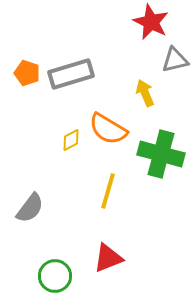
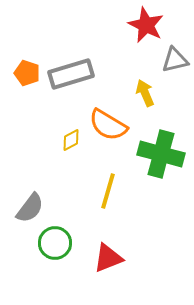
red star: moved 5 px left, 3 px down
orange semicircle: moved 4 px up
green circle: moved 33 px up
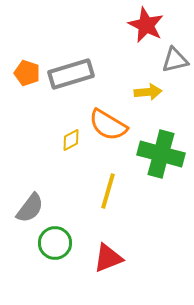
yellow arrow: moved 3 px right, 1 px up; rotated 108 degrees clockwise
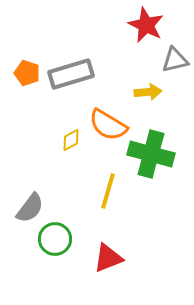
green cross: moved 10 px left
green circle: moved 4 px up
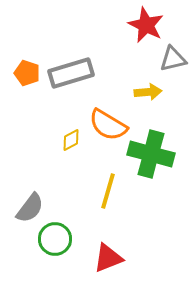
gray triangle: moved 2 px left, 1 px up
gray rectangle: moved 1 px up
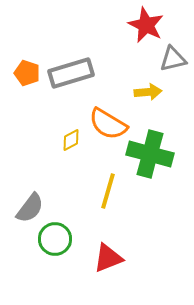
orange semicircle: moved 1 px up
green cross: moved 1 px left
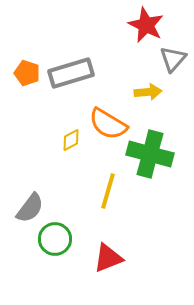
gray triangle: rotated 36 degrees counterclockwise
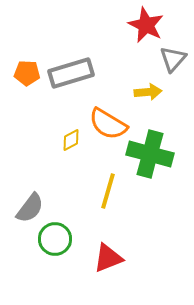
orange pentagon: rotated 15 degrees counterclockwise
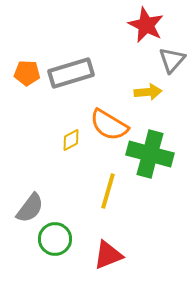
gray triangle: moved 1 px left, 1 px down
orange semicircle: moved 1 px right, 1 px down
red triangle: moved 3 px up
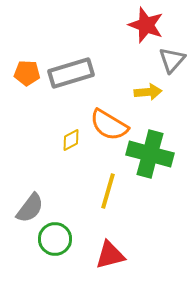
red star: rotated 6 degrees counterclockwise
red triangle: moved 2 px right; rotated 8 degrees clockwise
